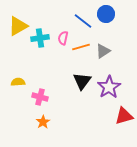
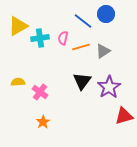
pink cross: moved 5 px up; rotated 21 degrees clockwise
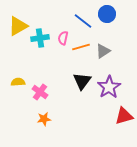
blue circle: moved 1 px right
orange star: moved 1 px right, 3 px up; rotated 24 degrees clockwise
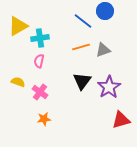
blue circle: moved 2 px left, 3 px up
pink semicircle: moved 24 px left, 23 px down
gray triangle: moved 1 px up; rotated 14 degrees clockwise
yellow semicircle: rotated 24 degrees clockwise
red triangle: moved 3 px left, 4 px down
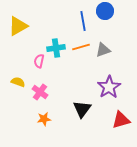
blue line: rotated 42 degrees clockwise
cyan cross: moved 16 px right, 10 px down
black triangle: moved 28 px down
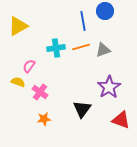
pink semicircle: moved 10 px left, 5 px down; rotated 24 degrees clockwise
red triangle: rotated 36 degrees clockwise
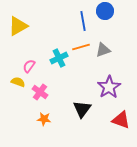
cyan cross: moved 3 px right, 10 px down; rotated 18 degrees counterclockwise
orange star: rotated 16 degrees clockwise
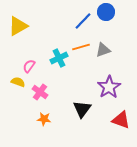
blue circle: moved 1 px right, 1 px down
blue line: rotated 54 degrees clockwise
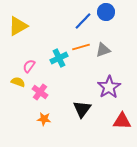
red triangle: moved 1 px right, 1 px down; rotated 18 degrees counterclockwise
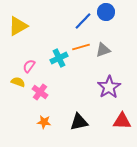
black triangle: moved 3 px left, 13 px down; rotated 42 degrees clockwise
orange star: moved 3 px down
